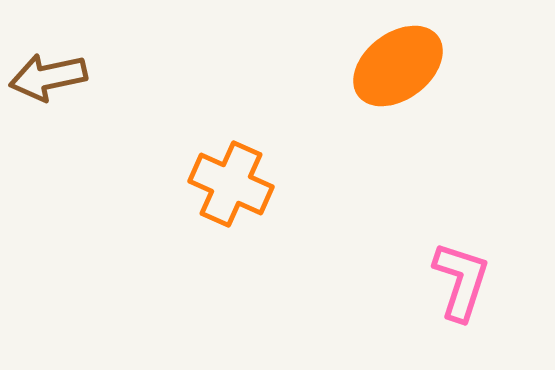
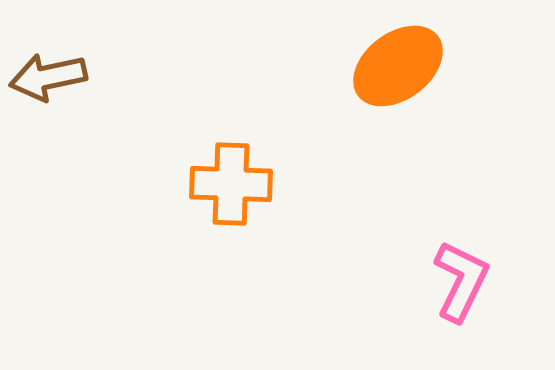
orange cross: rotated 22 degrees counterclockwise
pink L-shape: rotated 8 degrees clockwise
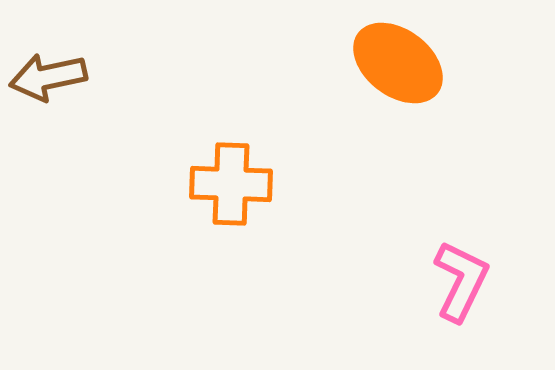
orange ellipse: moved 3 px up; rotated 74 degrees clockwise
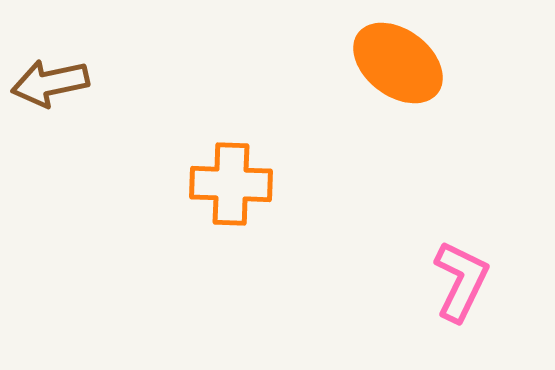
brown arrow: moved 2 px right, 6 px down
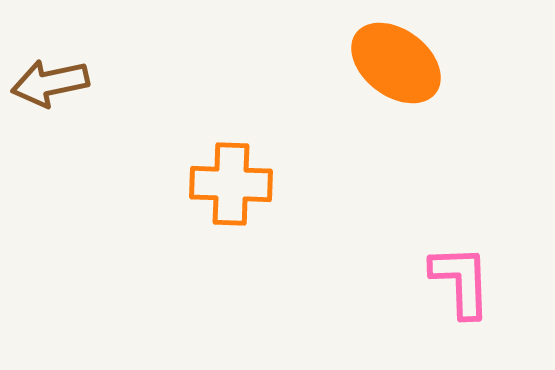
orange ellipse: moved 2 px left
pink L-shape: rotated 28 degrees counterclockwise
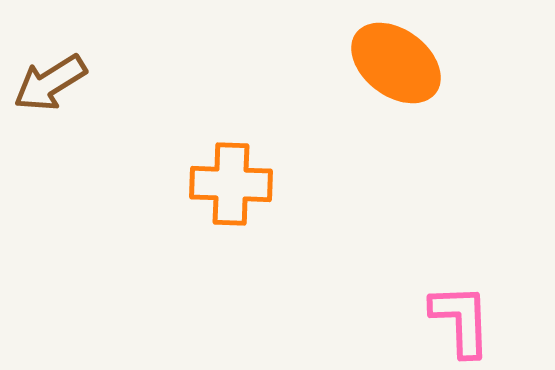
brown arrow: rotated 20 degrees counterclockwise
pink L-shape: moved 39 px down
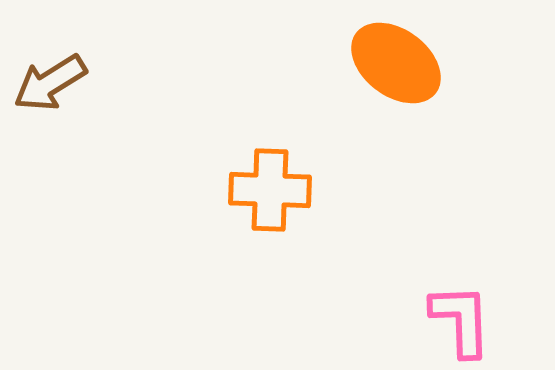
orange cross: moved 39 px right, 6 px down
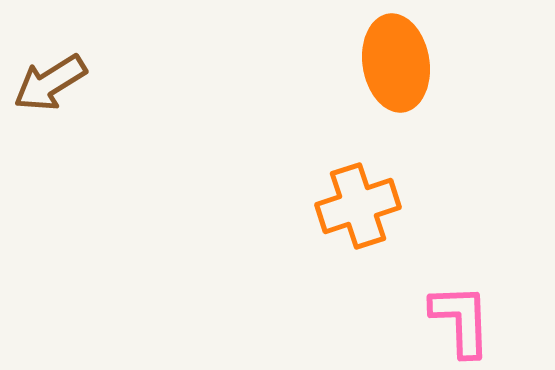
orange ellipse: rotated 44 degrees clockwise
orange cross: moved 88 px right, 16 px down; rotated 20 degrees counterclockwise
